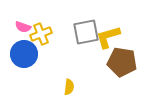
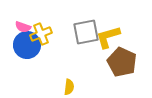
blue circle: moved 3 px right, 9 px up
brown pentagon: rotated 16 degrees clockwise
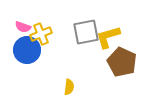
blue circle: moved 5 px down
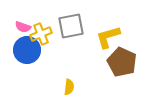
gray square: moved 15 px left, 6 px up
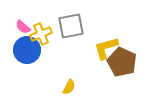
pink semicircle: rotated 21 degrees clockwise
yellow L-shape: moved 2 px left, 11 px down
yellow semicircle: rotated 21 degrees clockwise
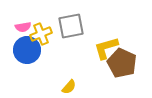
pink semicircle: rotated 49 degrees counterclockwise
brown pentagon: moved 1 px down
yellow semicircle: rotated 14 degrees clockwise
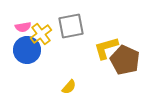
yellow cross: rotated 15 degrees counterclockwise
brown pentagon: moved 3 px right, 3 px up
